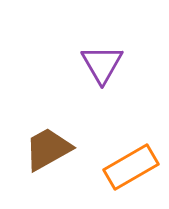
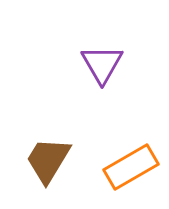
brown trapezoid: moved 11 px down; rotated 30 degrees counterclockwise
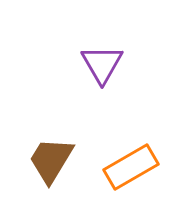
brown trapezoid: moved 3 px right
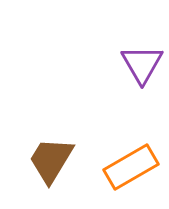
purple triangle: moved 40 px right
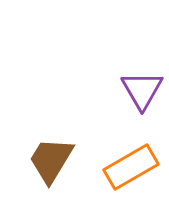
purple triangle: moved 26 px down
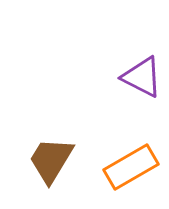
purple triangle: moved 13 px up; rotated 33 degrees counterclockwise
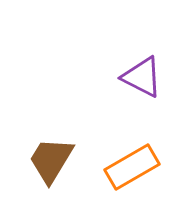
orange rectangle: moved 1 px right
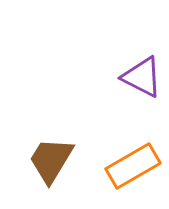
orange rectangle: moved 1 px right, 1 px up
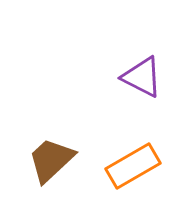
brown trapezoid: rotated 16 degrees clockwise
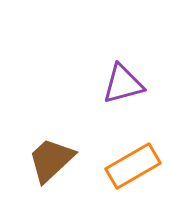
purple triangle: moved 19 px left, 7 px down; rotated 42 degrees counterclockwise
